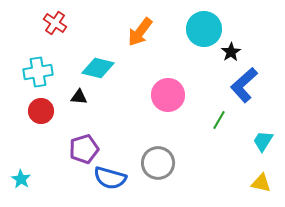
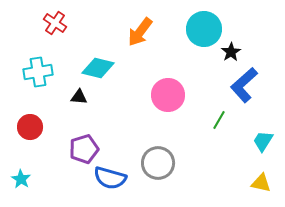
red circle: moved 11 px left, 16 px down
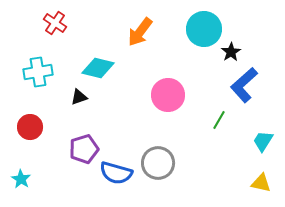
black triangle: rotated 24 degrees counterclockwise
blue semicircle: moved 6 px right, 5 px up
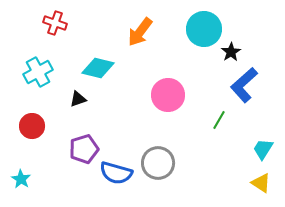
red cross: rotated 15 degrees counterclockwise
cyan cross: rotated 20 degrees counterclockwise
black triangle: moved 1 px left, 2 px down
red circle: moved 2 px right, 1 px up
cyan trapezoid: moved 8 px down
yellow triangle: rotated 20 degrees clockwise
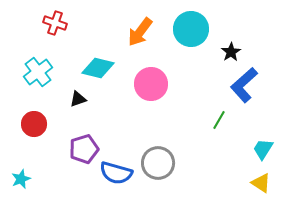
cyan circle: moved 13 px left
cyan cross: rotated 8 degrees counterclockwise
pink circle: moved 17 px left, 11 px up
red circle: moved 2 px right, 2 px up
cyan star: rotated 18 degrees clockwise
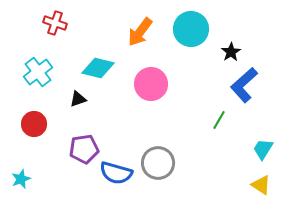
purple pentagon: rotated 8 degrees clockwise
yellow triangle: moved 2 px down
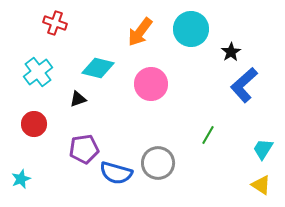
green line: moved 11 px left, 15 px down
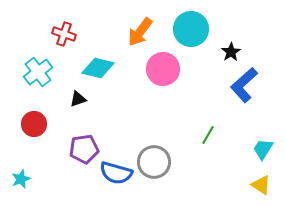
red cross: moved 9 px right, 11 px down
pink circle: moved 12 px right, 15 px up
gray circle: moved 4 px left, 1 px up
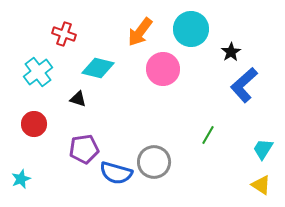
black triangle: rotated 36 degrees clockwise
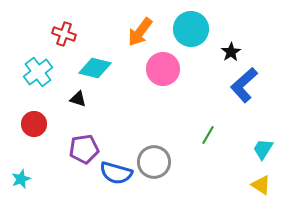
cyan diamond: moved 3 px left
